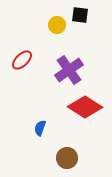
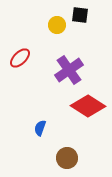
red ellipse: moved 2 px left, 2 px up
red diamond: moved 3 px right, 1 px up
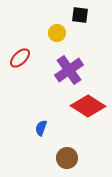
yellow circle: moved 8 px down
blue semicircle: moved 1 px right
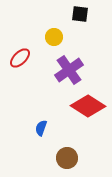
black square: moved 1 px up
yellow circle: moved 3 px left, 4 px down
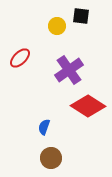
black square: moved 1 px right, 2 px down
yellow circle: moved 3 px right, 11 px up
blue semicircle: moved 3 px right, 1 px up
brown circle: moved 16 px left
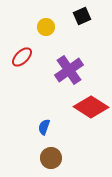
black square: moved 1 px right; rotated 30 degrees counterclockwise
yellow circle: moved 11 px left, 1 px down
red ellipse: moved 2 px right, 1 px up
red diamond: moved 3 px right, 1 px down
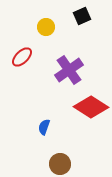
brown circle: moved 9 px right, 6 px down
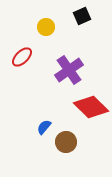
red diamond: rotated 12 degrees clockwise
blue semicircle: rotated 21 degrees clockwise
brown circle: moved 6 px right, 22 px up
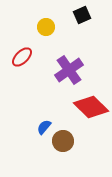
black square: moved 1 px up
brown circle: moved 3 px left, 1 px up
